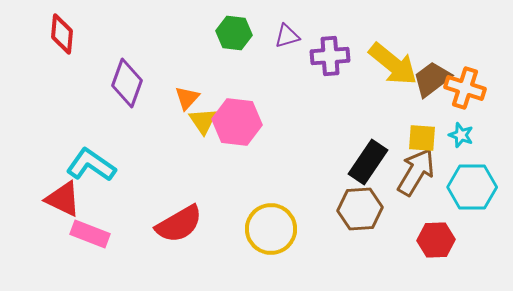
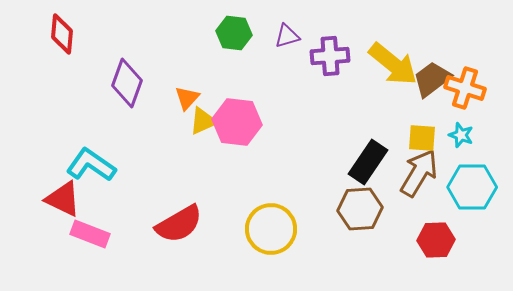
yellow triangle: rotated 40 degrees clockwise
brown arrow: moved 3 px right, 1 px down
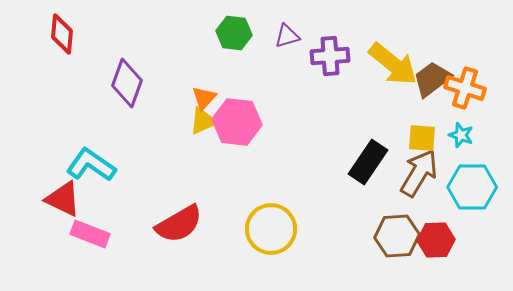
orange triangle: moved 17 px right
brown hexagon: moved 37 px right, 27 px down
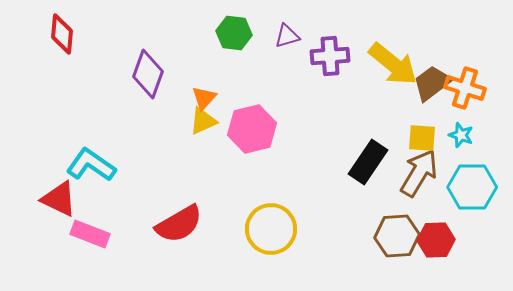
brown trapezoid: moved 4 px down
purple diamond: moved 21 px right, 9 px up
pink hexagon: moved 15 px right, 7 px down; rotated 21 degrees counterclockwise
red triangle: moved 4 px left
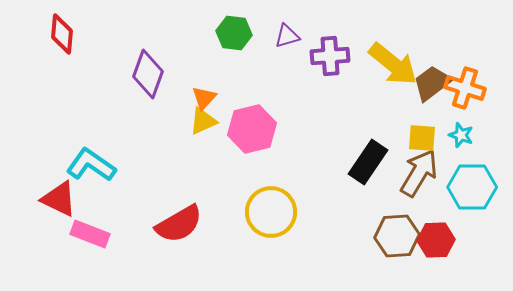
yellow circle: moved 17 px up
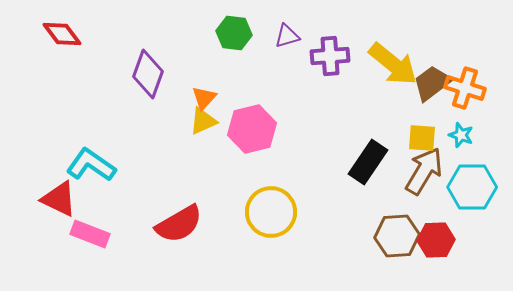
red diamond: rotated 42 degrees counterclockwise
brown arrow: moved 5 px right, 2 px up
